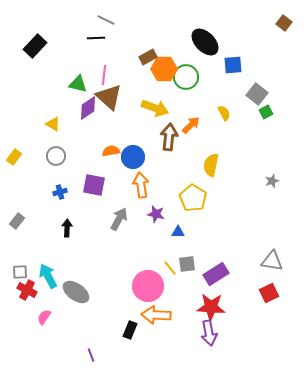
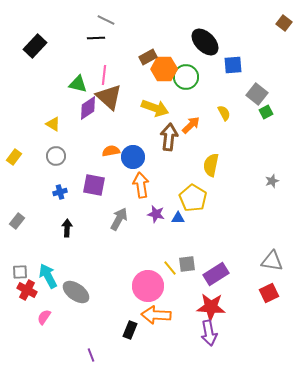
blue triangle at (178, 232): moved 14 px up
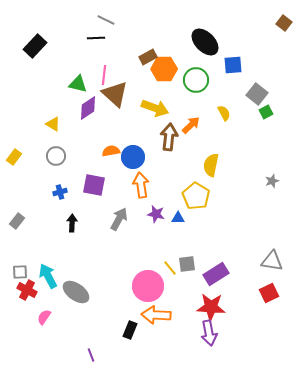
green circle at (186, 77): moved 10 px right, 3 px down
brown triangle at (109, 97): moved 6 px right, 3 px up
yellow pentagon at (193, 198): moved 3 px right, 2 px up
black arrow at (67, 228): moved 5 px right, 5 px up
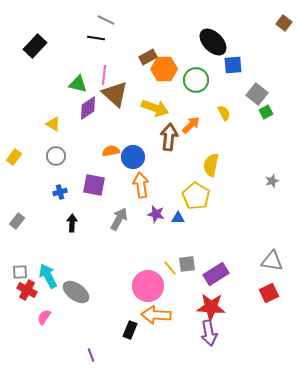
black line at (96, 38): rotated 12 degrees clockwise
black ellipse at (205, 42): moved 8 px right
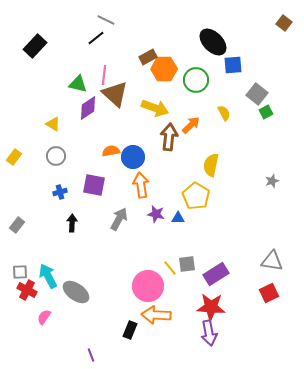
black line at (96, 38): rotated 48 degrees counterclockwise
gray rectangle at (17, 221): moved 4 px down
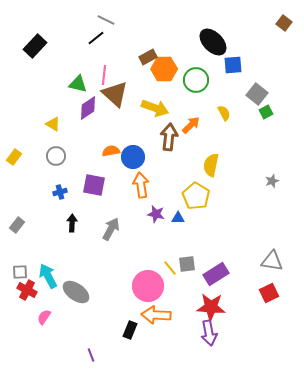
gray arrow at (119, 219): moved 8 px left, 10 px down
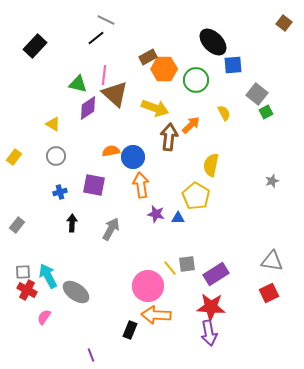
gray square at (20, 272): moved 3 px right
